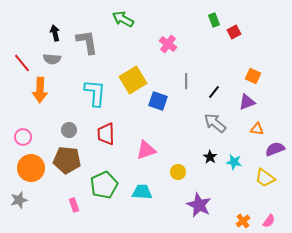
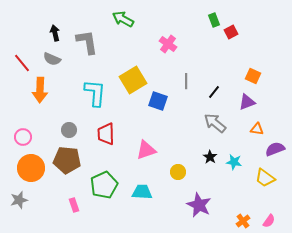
red square: moved 3 px left
gray semicircle: rotated 18 degrees clockwise
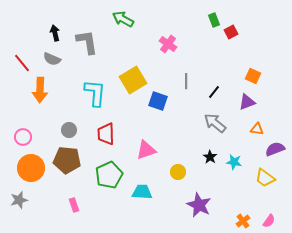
green pentagon: moved 5 px right, 10 px up
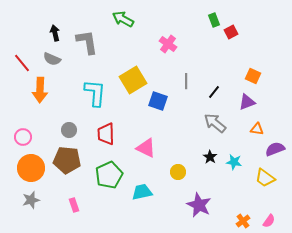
pink triangle: moved 2 px up; rotated 45 degrees clockwise
cyan trapezoid: rotated 15 degrees counterclockwise
gray star: moved 12 px right
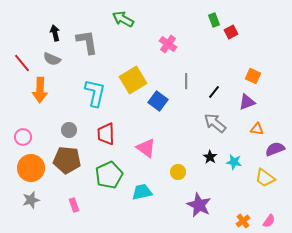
cyan L-shape: rotated 8 degrees clockwise
blue square: rotated 18 degrees clockwise
pink triangle: rotated 10 degrees clockwise
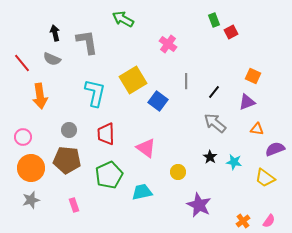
orange arrow: moved 6 px down; rotated 10 degrees counterclockwise
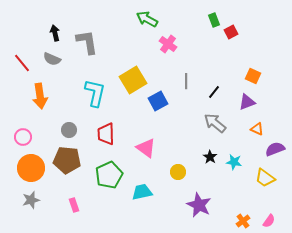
green arrow: moved 24 px right
blue square: rotated 24 degrees clockwise
orange triangle: rotated 16 degrees clockwise
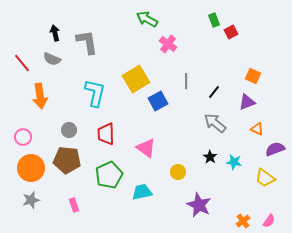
yellow square: moved 3 px right, 1 px up
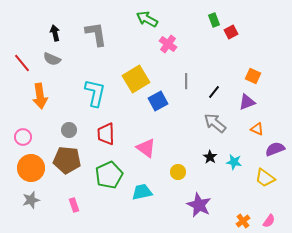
gray L-shape: moved 9 px right, 8 px up
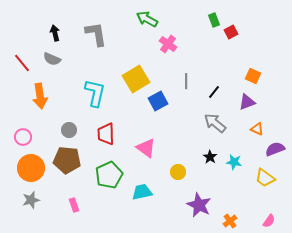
orange cross: moved 13 px left
